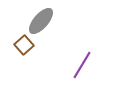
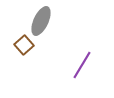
gray ellipse: rotated 16 degrees counterclockwise
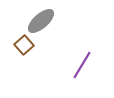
gray ellipse: rotated 24 degrees clockwise
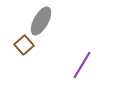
gray ellipse: rotated 20 degrees counterclockwise
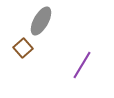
brown square: moved 1 px left, 3 px down
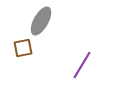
brown square: rotated 30 degrees clockwise
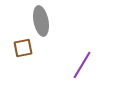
gray ellipse: rotated 40 degrees counterclockwise
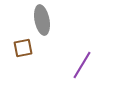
gray ellipse: moved 1 px right, 1 px up
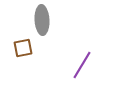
gray ellipse: rotated 8 degrees clockwise
